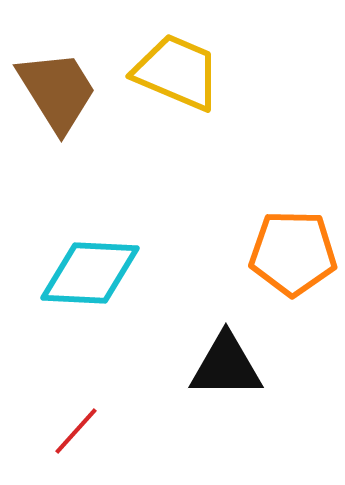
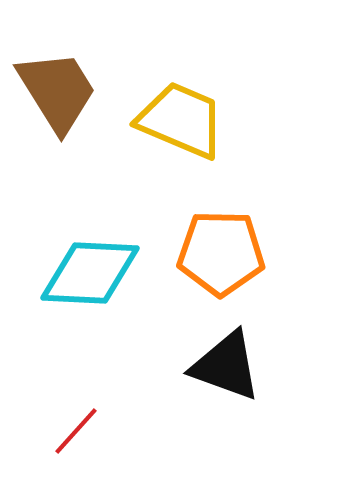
yellow trapezoid: moved 4 px right, 48 px down
orange pentagon: moved 72 px left
black triangle: rotated 20 degrees clockwise
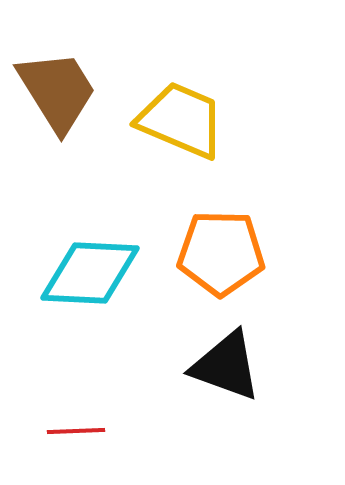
red line: rotated 46 degrees clockwise
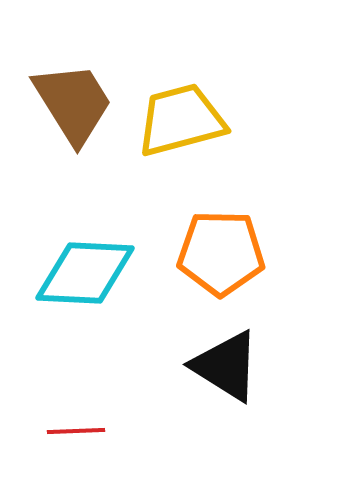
brown trapezoid: moved 16 px right, 12 px down
yellow trapezoid: rotated 38 degrees counterclockwise
cyan diamond: moved 5 px left
black triangle: rotated 12 degrees clockwise
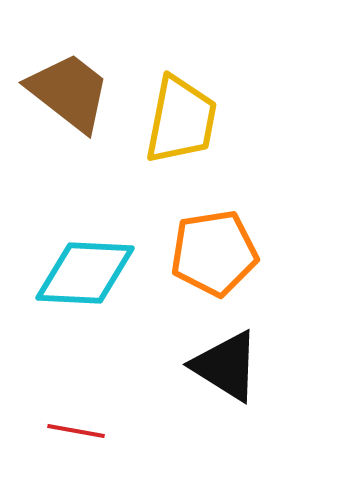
brown trapezoid: moved 4 px left, 11 px up; rotated 20 degrees counterclockwise
yellow trapezoid: rotated 116 degrees clockwise
orange pentagon: moved 7 px left; rotated 10 degrees counterclockwise
red line: rotated 12 degrees clockwise
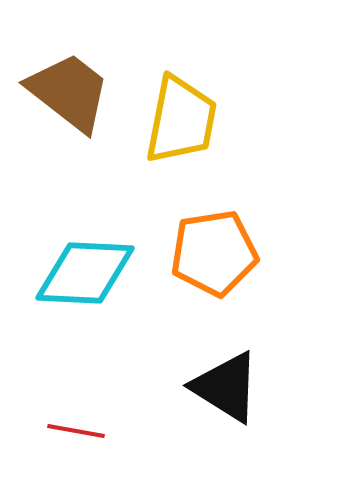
black triangle: moved 21 px down
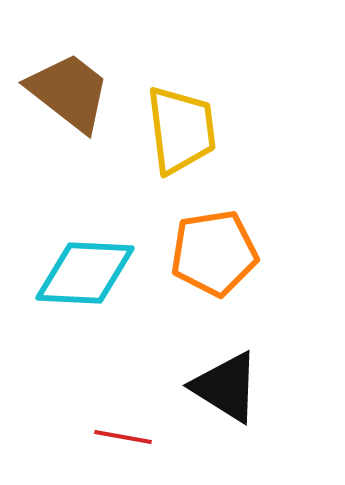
yellow trapezoid: moved 10 px down; rotated 18 degrees counterclockwise
red line: moved 47 px right, 6 px down
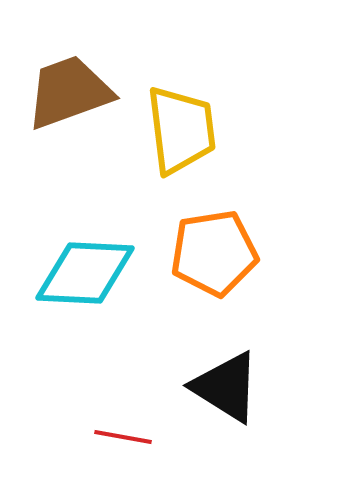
brown trapezoid: rotated 58 degrees counterclockwise
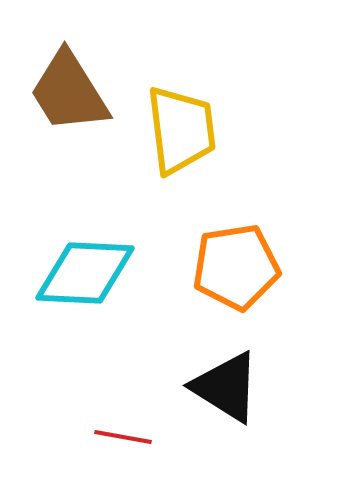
brown trapezoid: rotated 102 degrees counterclockwise
orange pentagon: moved 22 px right, 14 px down
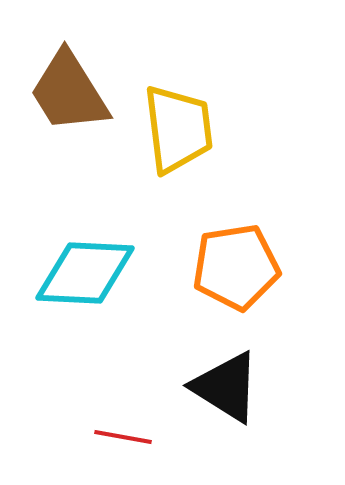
yellow trapezoid: moved 3 px left, 1 px up
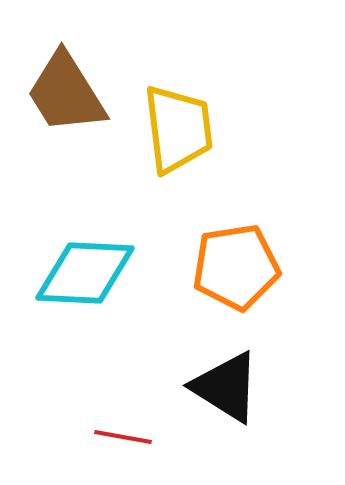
brown trapezoid: moved 3 px left, 1 px down
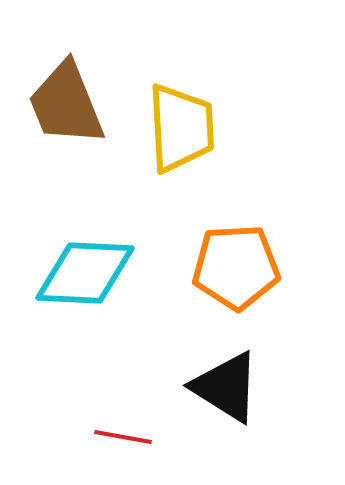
brown trapezoid: moved 11 px down; rotated 10 degrees clockwise
yellow trapezoid: moved 3 px right, 1 px up; rotated 4 degrees clockwise
orange pentagon: rotated 6 degrees clockwise
